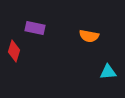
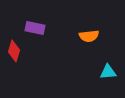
orange semicircle: rotated 18 degrees counterclockwise
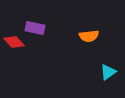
red diamond: moved 9 px up; rotated 60 degrees counterclockwise
cyan triangle: rotated 30 degrees counterclockwise
